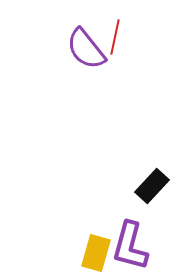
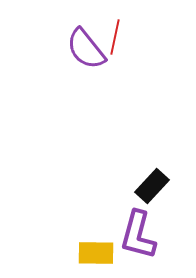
purple L-shape: moved 8 px right, 11 px up
yellow rectangle: rotated 75 degrees clockwise
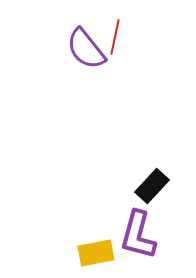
yellow rectangle: rotated 12 degrees counterclockwise
